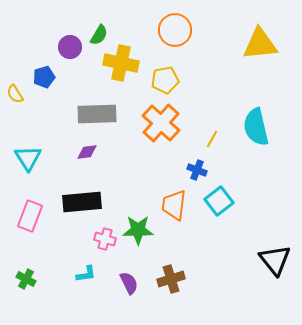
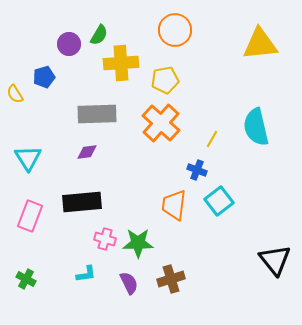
purple circle: moved 1 px left, 3 px up
yellow cross: rotated 16 degrees counterclockwise
green star: moved 13 px down
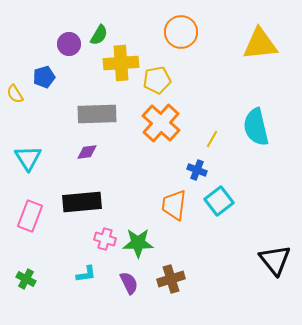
orange circle: moved 6 px right, 2 px down
yellow pentagon: moved 8 px left
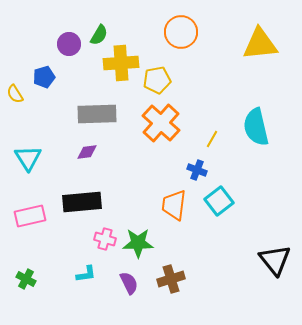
pink rectangle: rotated 56 degrees clockwise
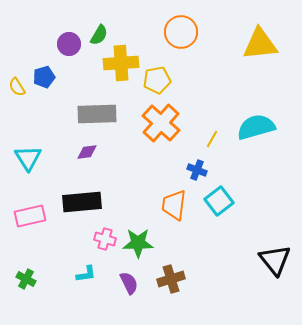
yellow semicircle: moved 2 px right, 7 px up
cyan semicircle: rotated 87 degrees clockwise
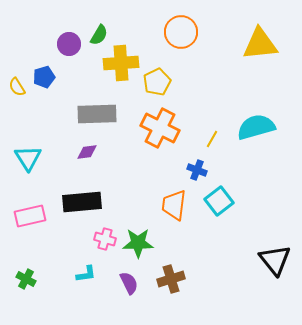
yellow pentagon: moved 2 px down; rotated 16 degrees counterclockwise
orange cross: moved 1 px left, 5 px down; rotated 15 degrees counterclockwise
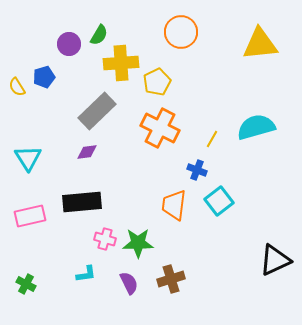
gray rectangle: moved 3 px up; rotated 42 degrees counterclockwise
black triangle: rotated 44 degrees clockwise
green cross: moved 5 px down
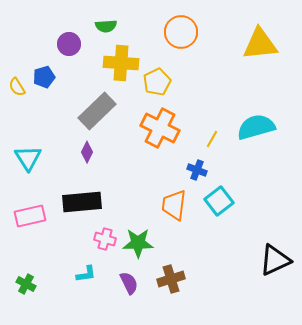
green semicircle: moved 7 px right, 9 px up; rotated 55 degrees clockwise
yellow cross: rotated 8 degrees clockwise
purple diamond: rotated 55 degrees counterclockwise
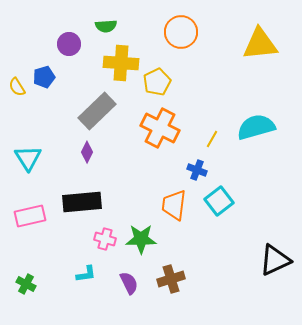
green star: moved 3 px right, 4 px up
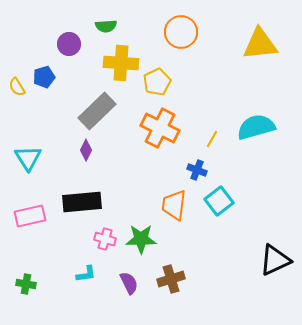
purple diamond: moved 1 px left, 2 px up
green cross: rotated 18 degrees counterclockwise
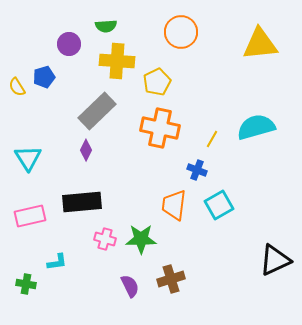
yellow cross: moved 4 px left, 2 px up
orange cross: rotated 15 degrees counterclockwise
cyan square: moved 4 px down; rotated 8 degrees clockwise
cyan L-shape: moved 29 px left, 12 px up
purple semicircle: moved 1 px right, 3 px down
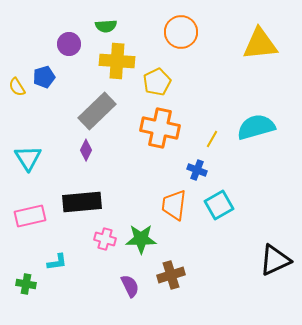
brown cross: moved 4 px up
